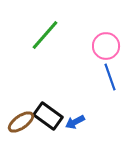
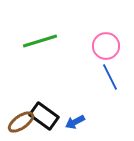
green line: moved 5 px left, 6 px down; rotated 32 degrees clockwise
blue line: rotated 8 degrees counterclockwise
black rectangle: moved 4 px left
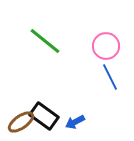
green line: moved 5 px right; rotated 56 degrees clockwise
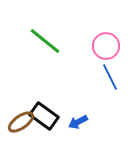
blue arrow: moved 3 px right
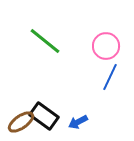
blue line: rotated 52 degrees clockwise
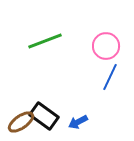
green line: rotated 60 degrees counterclockwise
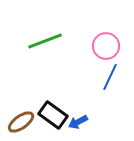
black rectangle: moved 9 px right, 1 px up
